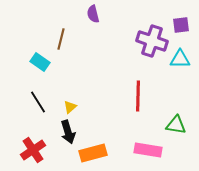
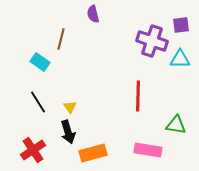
yellow triangle: rotated 24 degrees counterclockwise
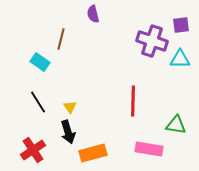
red line: moved 5 px left, 5 px down
pink rectangle: moved 1 px right, 1 px up
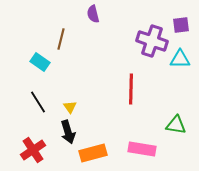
red line: moved 2 px left, 12 px up
pink rectangle: moved 7 px left
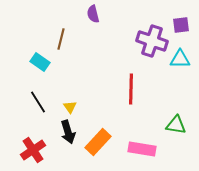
orange rectangle: moved 5 px right, 11 px up; rotated 32 degrees counterclockwise
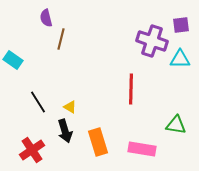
purple semicircle: moved 47 px left, 4 px down
cyan rectangle: moved 27 px left, 2 px up
yellow triangle: rotated 24 degrees counterclockwise
black arrow: moved 3 px left, 1 px up
orange rectangle: rotated 60 degrees counterclockwise
red cross: moved 1 px left
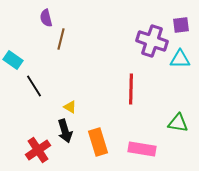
black line: moved 4 px left, 16 px up
green triangle: moved 2 px right, 2 px up
red cross: moved 6 px right
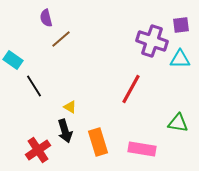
brown line: rotated 35 degrees clockwise
red line: rotated 28 degrees clockwise
